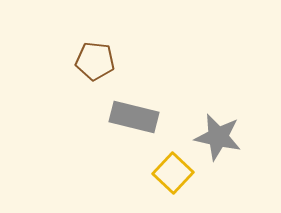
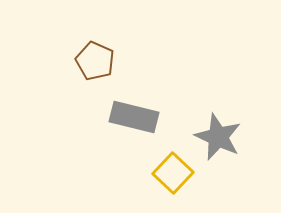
brown pentagon: rotated 18 degrees clockwise
gray star: rotated 12 degrees clockwise
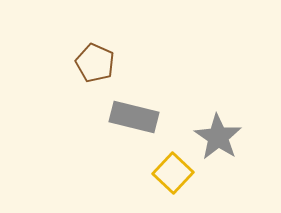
brown pentagon: moved 2 px down
gray star: rotated 9 degrees clockwise
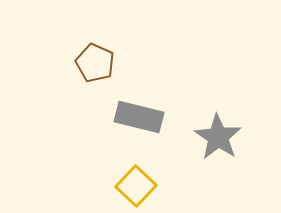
gray rectangle: moved 5 px right
yellow square: moved 37 px left, 13 px down
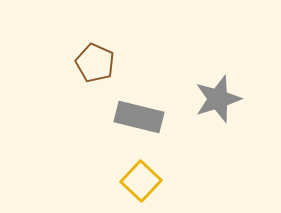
gray star: moved 38 px up; rotated 21 degrees clockwise
yellow square: moved 5 px right, 5 px up
